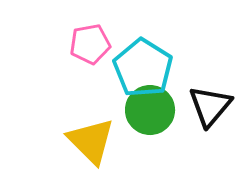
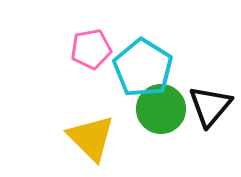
pink pentagon: moved 1 px right, 5 px down
green circle: moved 11 px right, 1 px up
yellow triangle: moved 3 px up
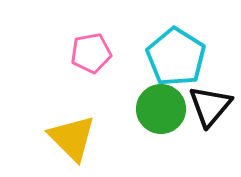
pink pentagon: moved 4 px down
cyan pentagon: moved 33 px right, 11 px up
yellow triangle: moved 19 px left
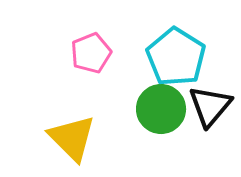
pink pentagon: rotated 12 degrees counterclockwise
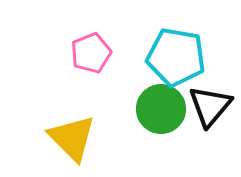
cyan pentagon: rotated 22 degrees counterclockwise
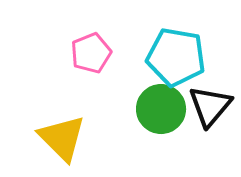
yellow triangle: moved 10 px left
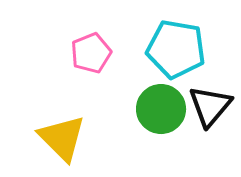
cyan pentagon: moved 8 px up
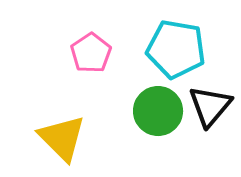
pink pentagon: rotated 12 degrees counterclockwise
green circle: moved 3 px left, 2 px down
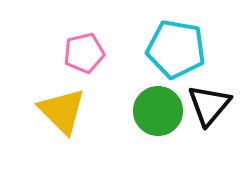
pink pentagon: moved 7 px left; rotated 21 degrees clockwise
black triangle: moved 1 px left, 1 px up
yellow triangle: moved 27 px up
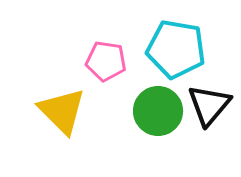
pink pentagon: moved 22 px right, 8 px down; rotated 21 degrees clockwise
